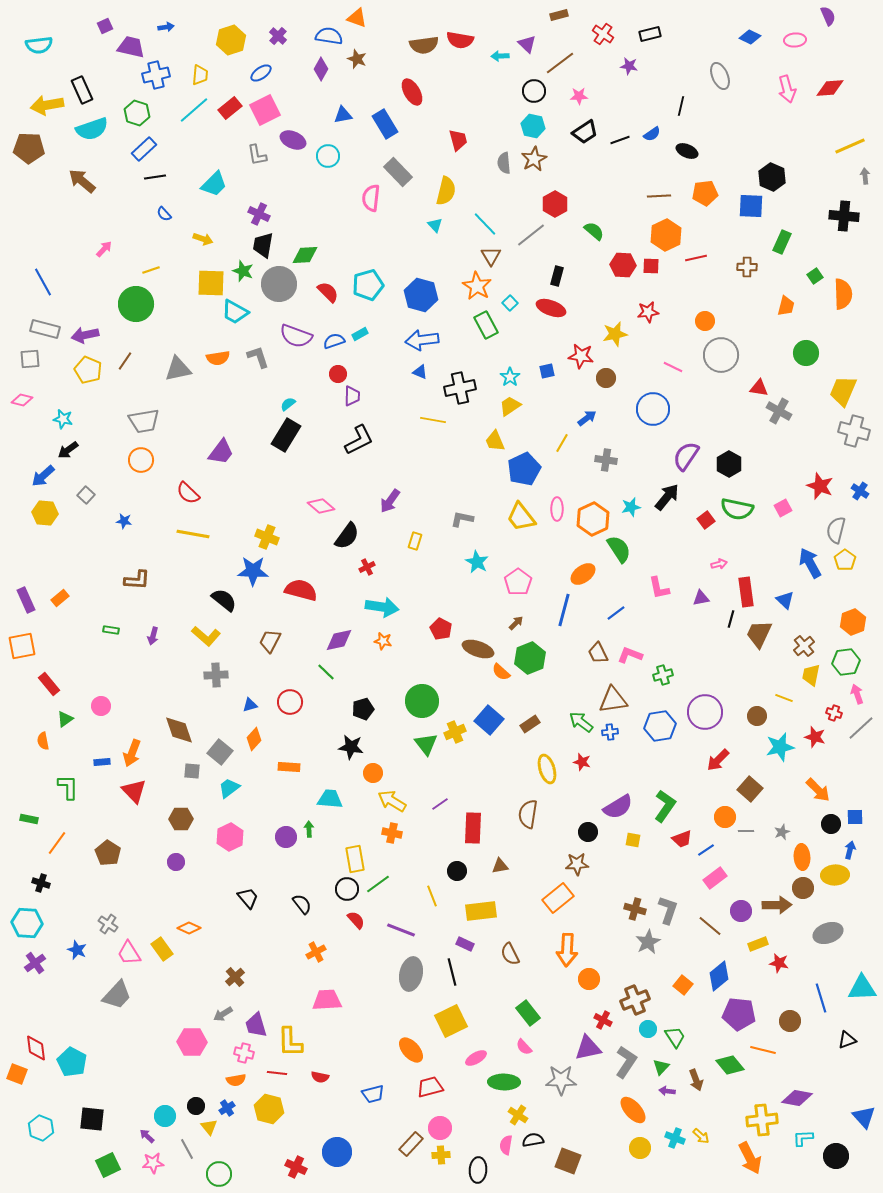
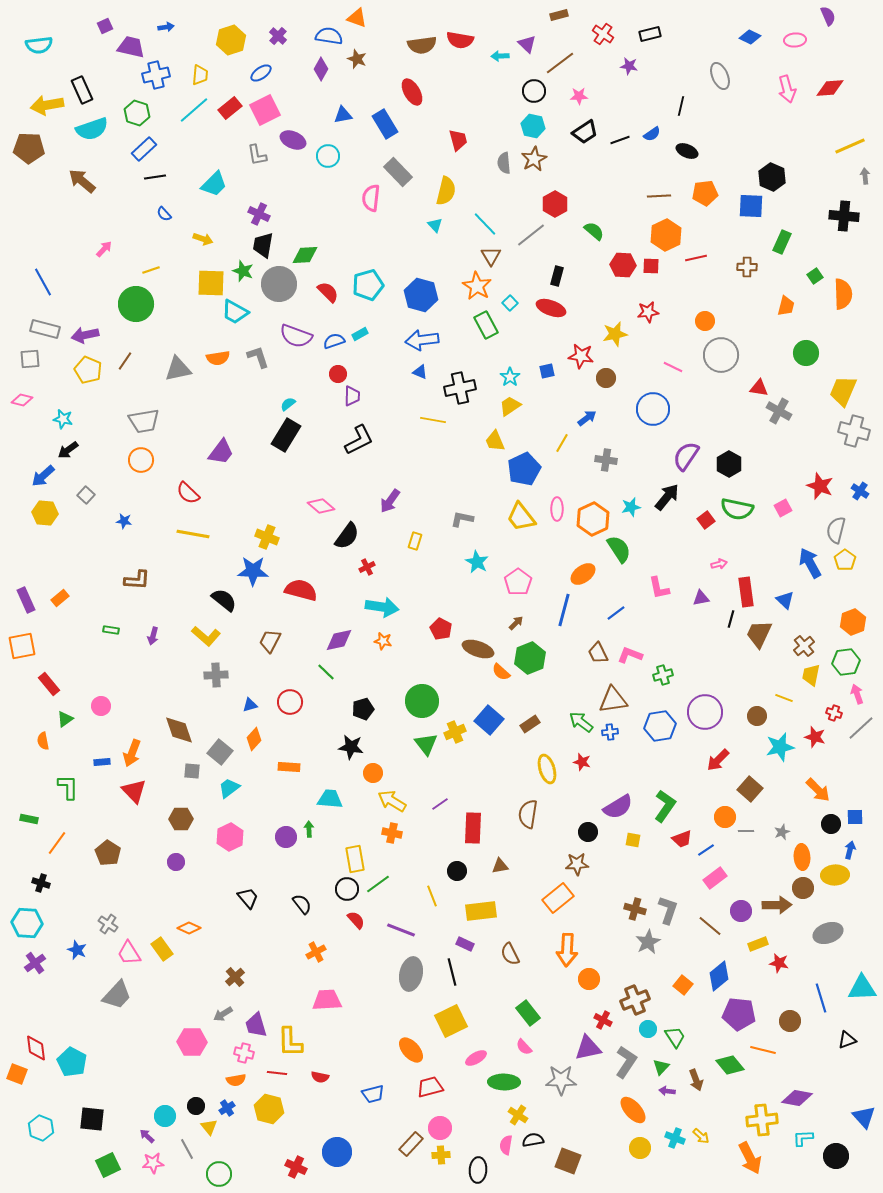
brown semicircle at (424, 45): moved 2 px left
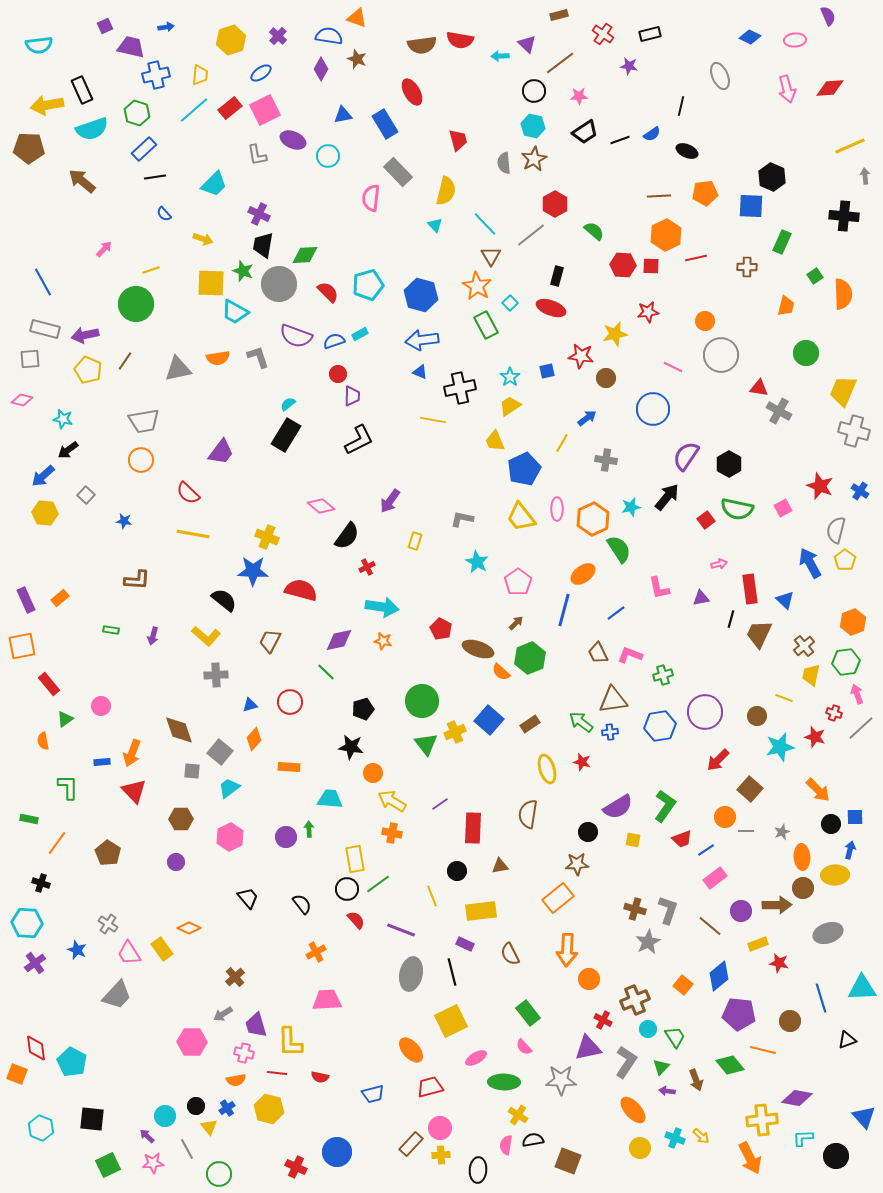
red rectangle at (746, 592): moved 4 px right, 3 px up
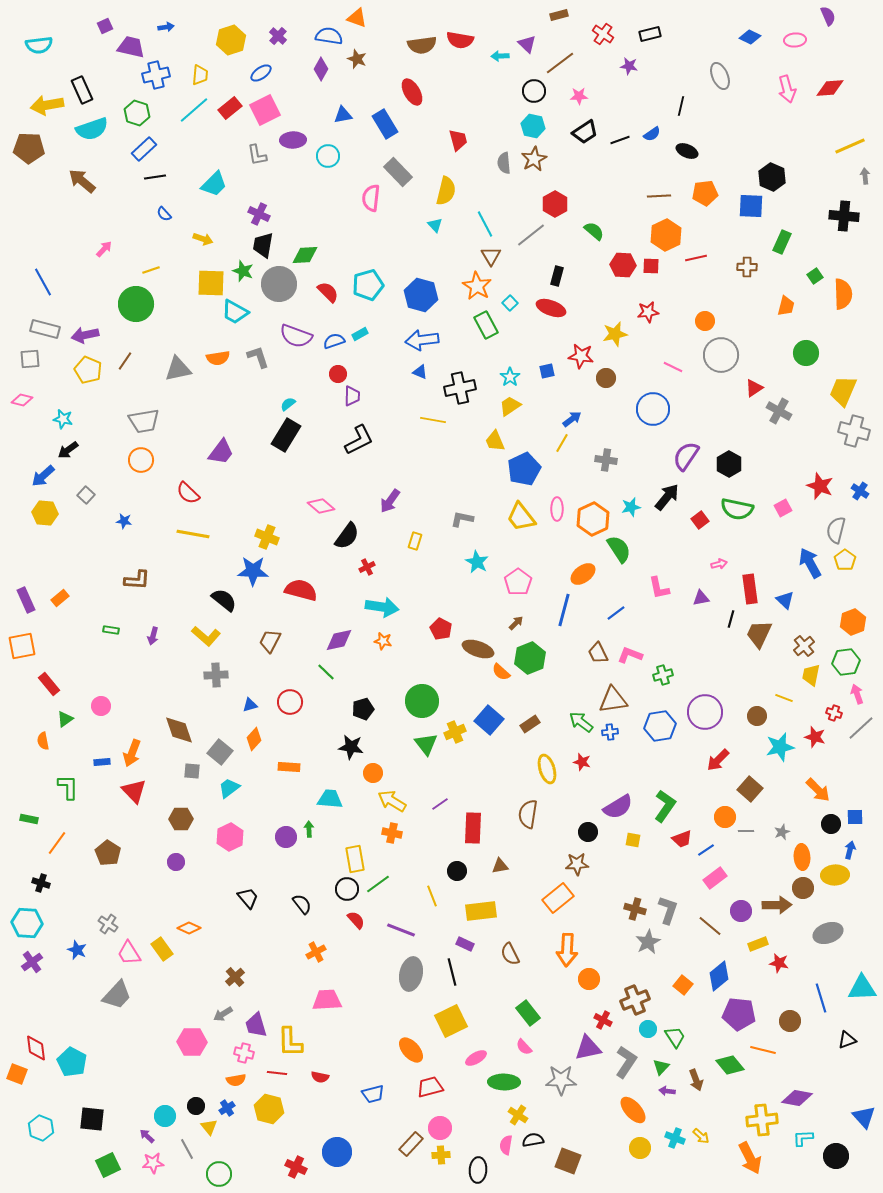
purple ellipse at (293, 140): rotated 25 degrees counterclockwise
cyan line at (485, 224): rotated 16 degrees clockwise
red triangle at (759, 388): moved 5 px left; rotated 42 degrees counterclockwise
blue arrow at (587, 418): moved 15 px left, 1 px down
red square at (706, 520): moved 6 px left
purple cross at (35, 963): moved 3 px left, 1 px up
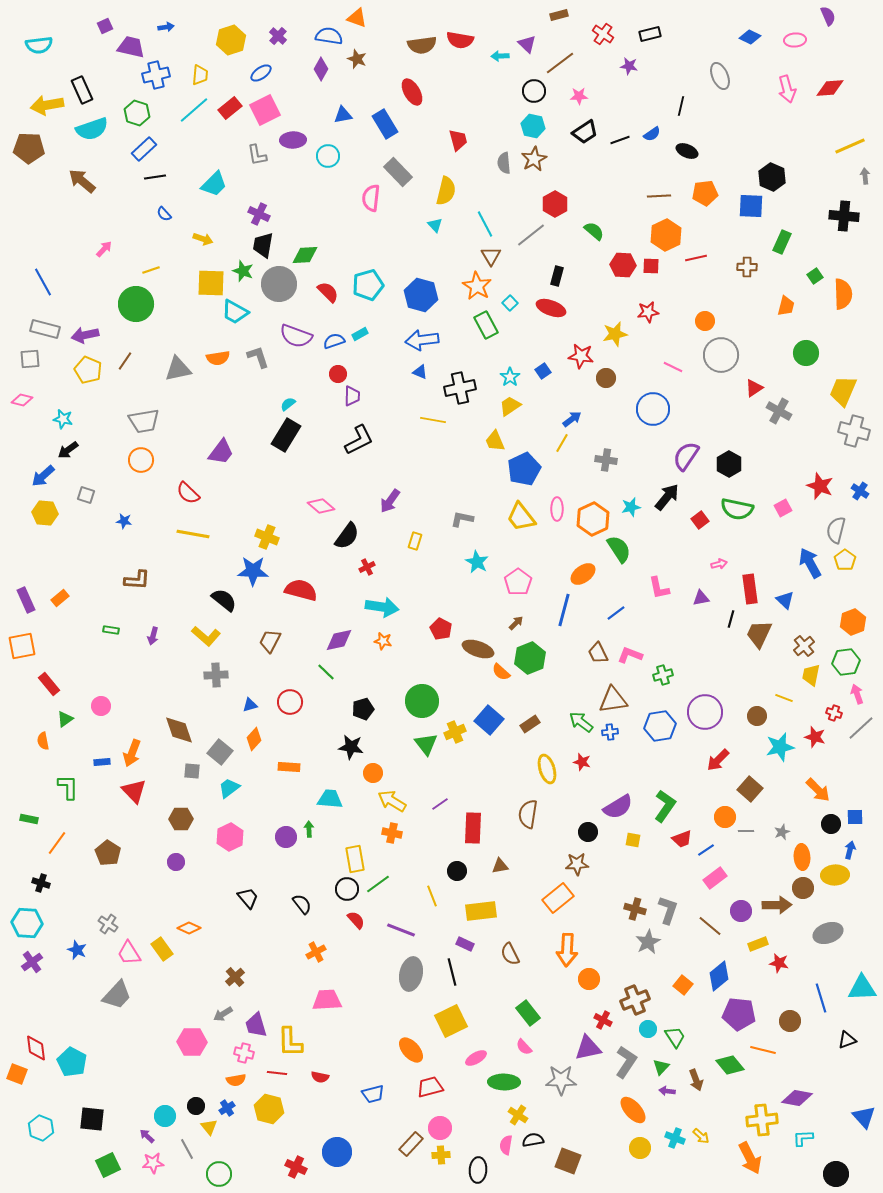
blue square at (547, 371): moved 4 px left; rotated 21 degrees counterclockwise
gray square at (86, 495): rotated 24 degrees counterclockwise
black circle at (836, 1156): moved 18 px down
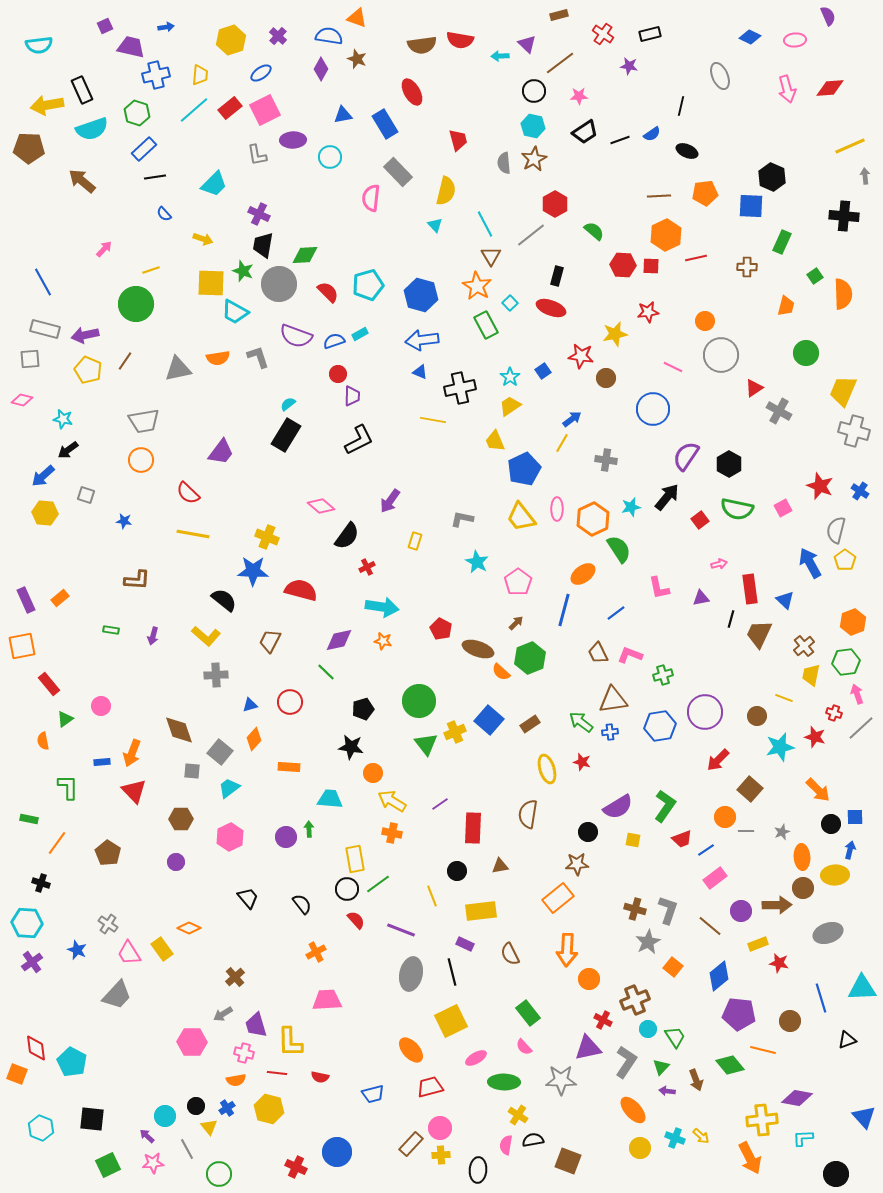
cyan circle at (328, 156): moved 2 px right, 1 px down
green circle at (422, 701): moved 3 px left
orange square at (683, 985): moved 10 px left, 18 px up
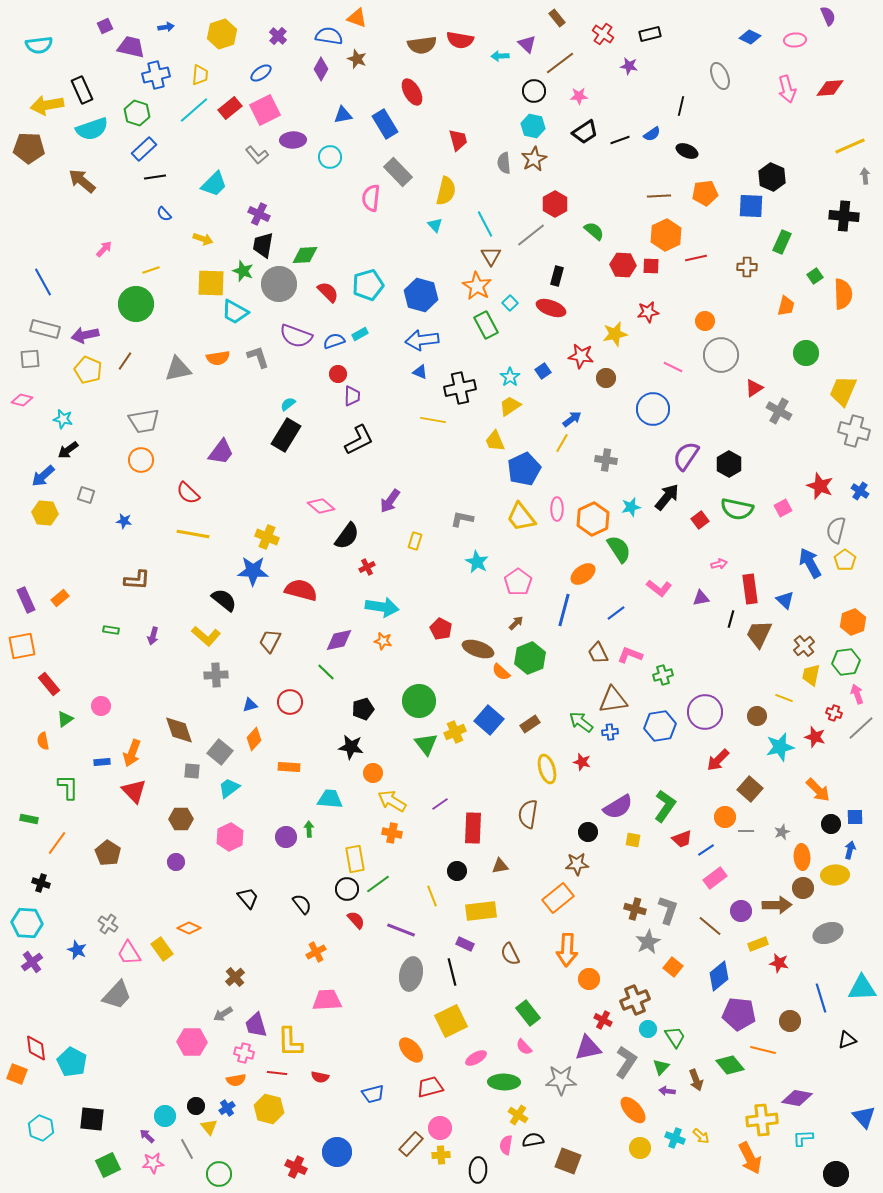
brown rectangle at (559, 15): moved 2 px left, 3 px down; rotated 66 degrees clockwise
yellow hexagon at (231, 40): moved 9 px left, 6 px up
gray L-shape at (257, 155): rotated 30 degrees counterclockwise
pink L-shape at (659, 588): rotated 40 degrees counterclockwise
